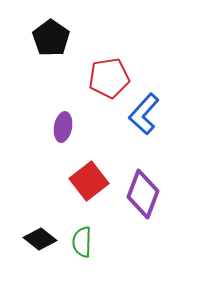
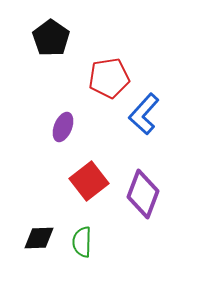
purple ellipse: rotated 12 degrees clockwise
black diamond: moved 1 px left, 1 px up; rotated 40 degrees counterclockwise
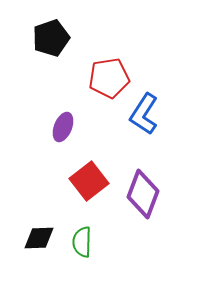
black pentagon: rotated 18 degrees clockwise
blue L-shape: rotated 9 degrees counterclockwise
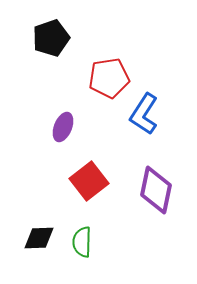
purple diamond: moved 13 px right, 4 px up; rotated 9 degrees counterclockwise
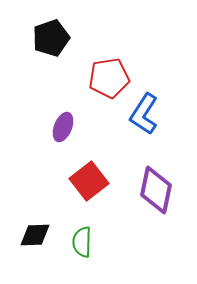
black diamond: moved 4 px left, 3 px up
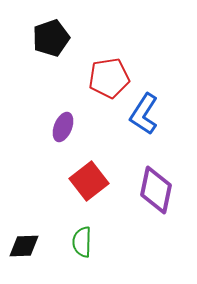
black diamond: moved 11 px left, 11 px down
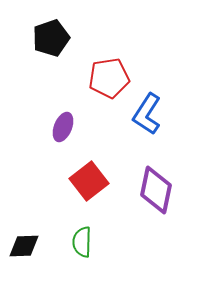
blue L-shape: moved 3 px right
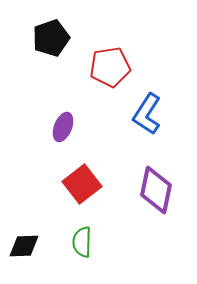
red pentagon: moved 1 px right, 11 px up
red square: moved 7 px left, 3 px down
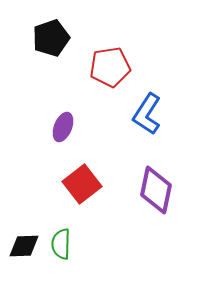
green semicircle: moved 21 px left, 2 px down
